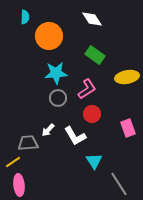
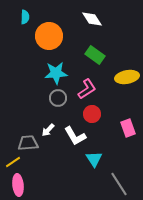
cyan triangle: moved 2 px up
pink ellipse: moved 1 px left
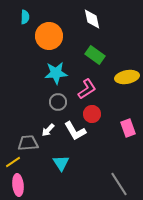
white diamond: rotated 20 degrees clockwise
gray circle: moved 4 px down
white L-shape: moved 5 px up
cyan triangle: moved 33 px left, 4 px down
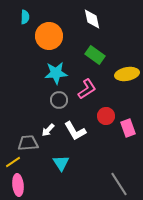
yellow ellipse: moved 3 px up
gray circle: moved 1 px right, 2 px up
red circle: moved 14 px right, 2 px down
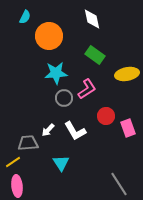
cyan semicircle: rotated 24 degrees clockwise
gray circle: moved 5 px right, 2 px up
pink ellipse: moved 1 px left, 1 px down
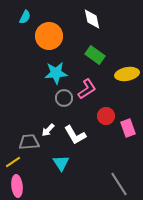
white L-shape: moved 4 px down
gray trapezoid: moved 1 px right, 1 px up
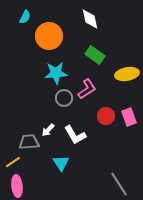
white diamond: moved 2 px left
pink rectangle: moved 1 px right, 11 px up
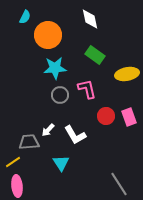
orange circle: moved 1 px left, 1 px up
cyan star: moved 1 px left, 5 px up
pink L-shape: rotated 70 degrees counterclockwise
gray circle: moved 4 px left, 3 px up
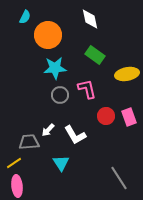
yellow line: moved 1 px right, 1 px down
gray line: moved 6 px up
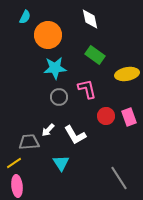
gray circle: moved 1 px left, 2 px down
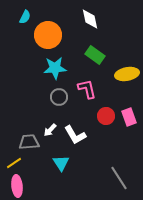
white arrow: moved 2 px right
